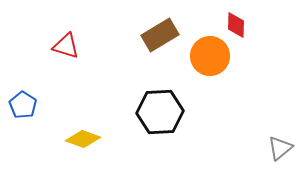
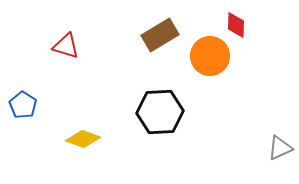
gray triangle: rotated 16 degrees clockwise
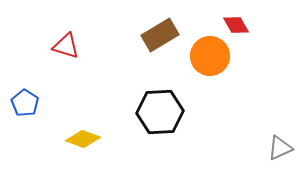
red diamond: rotated 32 degrees counterclockwise
blue pentagon: moved 2 px right, 2 px up
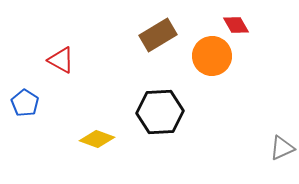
brown rectangle: moved 2 px left
red triangle: moved 5 px left, 14 px down; rotated 12 degrees clockwise
orange circle: moved 2 px right
yellow diamond: moved 14 px right
gray triangle: moved 2 px right
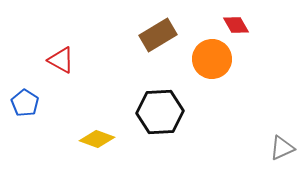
orange circle: moved 3 px down
